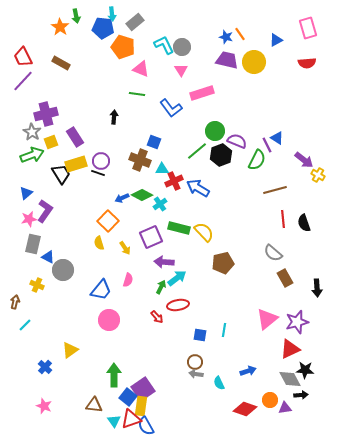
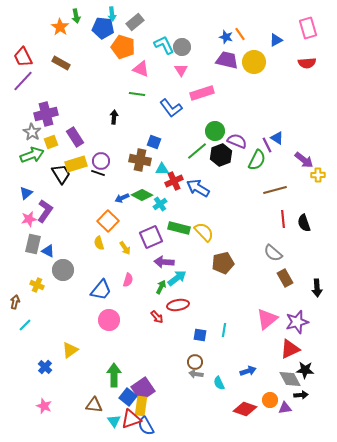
brown cross at (140, 160): rotated 10 degrees counterclockwise
yellow cross at (318, 175): rotated 32 degrees counterclockwise
blue triangle at (48, 257): moved 6 px up
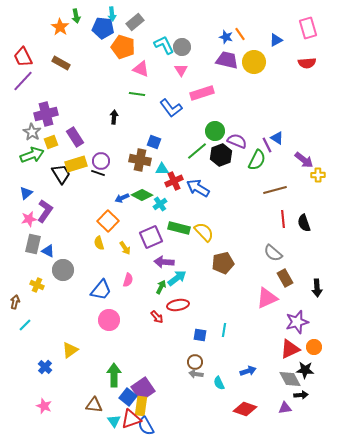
pink triangle at (267, 319): moved 21 px up; rotated 15 degrees clockwise
orange circle at (270, 400): moved 44 px right, 53 px up
